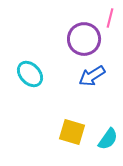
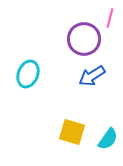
cyan ellipse: moved 2 px left; rotated 64 degrees clockwise
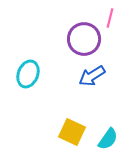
yellow square: rotated 8 degrees clockwise
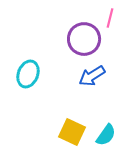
cyan semicircle: moved 2 px left, 4 px up
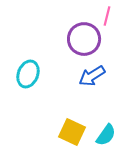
pink line: moved 3 px left, 2 px up
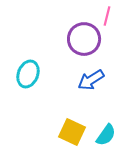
blue arrow: moved 1 px left, 4 px down
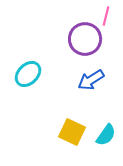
pink line: moved 1 px left
purple circle: moved 1 px right
cyan ellipse: rotated 24 degrees clockwise
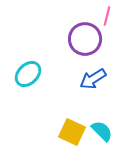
pink line: moved 1 px right
blue arrow: moved 2 px right, 1 px up
cyan semicircle: moved 4 px left, 4 px up; rotated 80 degrees counterclockwise
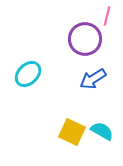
cyan semicircle: rotated 15 degrees counterclockwise
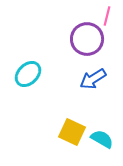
purple circle: moved 2 px right
cyan semicircle: moved 8 px down
